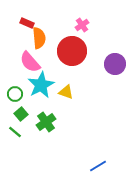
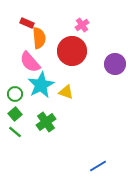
green square: moved 6 px left
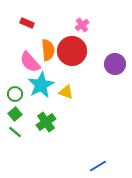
orange semicircle: moved 9 px right, 12 px down
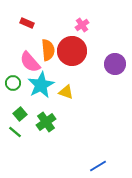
green circle: moved 2 px left, 11 px up
green square: moved 5 px right
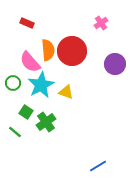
pink cross: moved 19 px right, 2 px up
green square: moved 6 px right, 2 px up; rotated 16 degrees counterclockwise
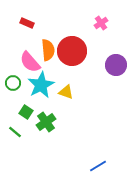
purple circle: moved 1 px right, 1 px down
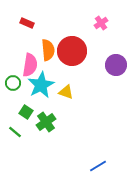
pink semicircle: moved 3 px down; rotated 130 degrees counterclockwise
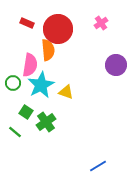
red circle: moved 14 px left, 22 px up
